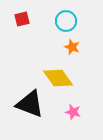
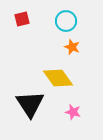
black triangle: rotated 36 degrees clockwise
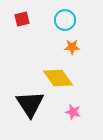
cyan circle: moved 1 px left, 1 px up
orange star: rotated 21 degrees counterclockwise
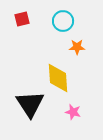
cyan circle: moved 2 px left, 1 px down
orange star: moved 5 px right
yellow diamond: rotated 32 degrees clockwise
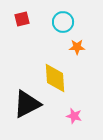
cyan circle: moved 1 px down
yellow diamond: moved 3 px left
black triangle: moved 3 px left; rotated 36 degrees clockwise
pink star: moved 1 px right, 4 px down
